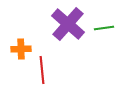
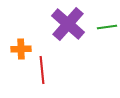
green line: moved 3 px right, 1 px up
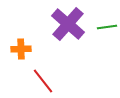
red line: moved 1 px right, 11 px down; rotated 32 degrees counterclockwise
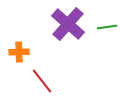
orange cross: moved 2 px left, 3 px down
red line: moved 1 px left
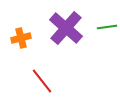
purple cross: moved 2 px left, 4 px down
orange cross: moved 2 px right, 14 px up; rotated 12 degrees counterclockwise
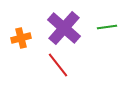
purple cross: moved 2 px left
red line: moved 16 px right, 16 px up
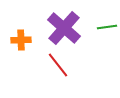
orange cross: moved 2 px down; rotated 12 degrees clockwise
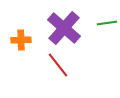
green line: moved 4 px up
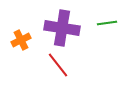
purple cross: moved 2 px left; rotated 32 degrees counterclockwise
orange cross: rotated 24 degrees counterclockwise
